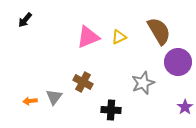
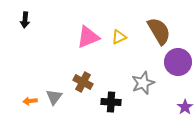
black arrow: rotated 35 degrees counterclockwise
black cross: moved 8 px up
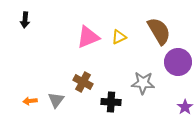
gray star: rotated 25 degrees clockwise
gray triangle: moved 2 px right, 3 px down
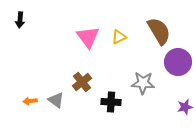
black arrow: moved 5 px left
pink triangle: rotated 45 degrees counterclockwise
brown cross: moved 1 px left; rotated 24 degrees clockwise
gray triangle: rotated 30 degrees counterclockwise
purple star: rotated 21 degrees clockwise
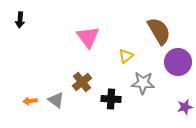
yellow triangle: moved 7 px right, 19 px down; rotated 14 degrees counterclockwise
black cross: moved 3 px up
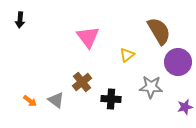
yellow triangle: moved 1 px right, 1 px up
gray star: moved 8 px right, 4 px down
orange arrow: rotated 136 degrees counterclockwise
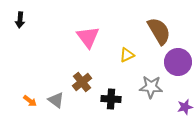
yellow triangle: rotated 14 degrees clockwise
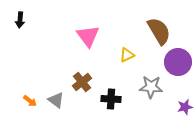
pink triangle: moved 1 px up
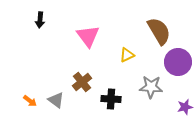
black arrow: moved 20 px right
